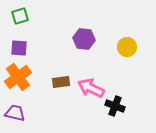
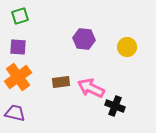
purple square: moved 1 px left, 1 px up
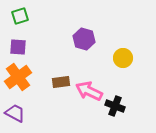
purple hexagon: rotated 10 degrees clockwise
yellow circle: moved 4 px left, 11 px down
pink arrow: moved 2 px left, 3 px down
purple trapezoid: rotated 15 degrees clockwise
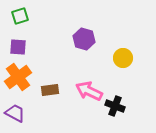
brown rectangle: moved 11 px left, 8 px down
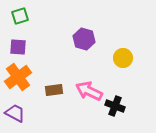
brown rectangle: moved 4 px right
